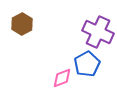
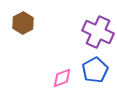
brown hexagon: moved 1 px right, 1 px up
blue pentagon: moved 8 px right, 6 px down
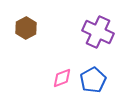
brown hexagon: moved 3 px right, 5 px down
blue pentagon: moved 2 px left, 10 px down
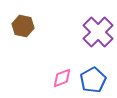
brown hexagon: moved 3 px left, 2 px up; rotated 20 degrees counterclockwise
purple cross: rotated 20 degrees clockwise
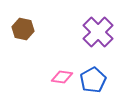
brown hexagon: moved 3 px down
pink diamond: moved 1 px up; rotated 30 degrees clockwise
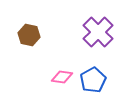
brown hexagon: moved 6 px right, 6 px down
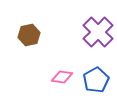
brown hexagon: rotated 25 degrees counterclockwise
blue pentagon: moved 3 px right
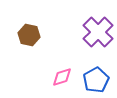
brown hexagon: rotated 25 degrees clockwise
pink diamond: rotated 25 degrees counterclockwise
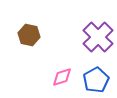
purple cross: moved 5 px down
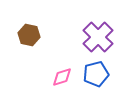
blue pentagon: moved 6 px up; rotated 15 degrees clockwise
